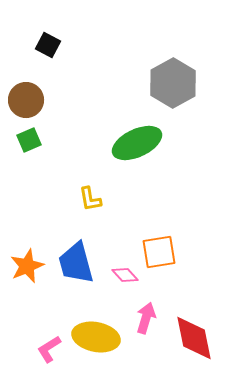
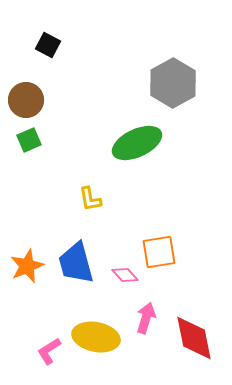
pink L-shape: moved 2 px down
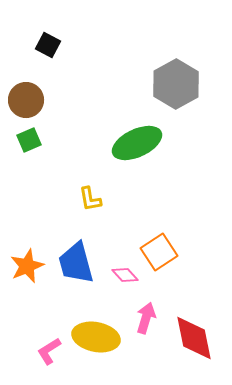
gray hexagon: moved 3 px right, 1 px down
orange square: rotated 24 degrees counterclockwise
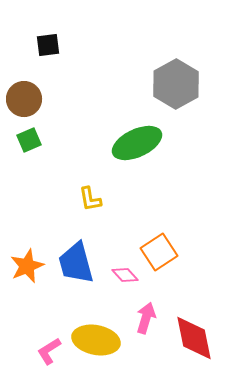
black square: rotated 35 degrees counterclockwise
brown circle: moved 2 px left, 1 px up
yellow ellipse: moved 3 px down
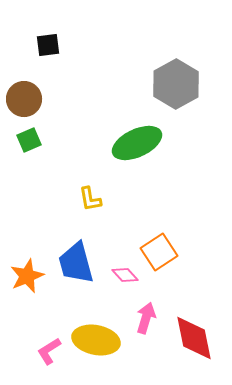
orange star: moved 10 px down
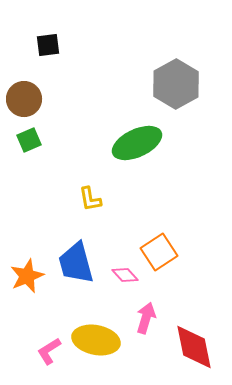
red diamond: moved 9 px down
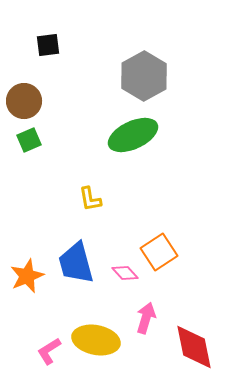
gray hexagon: moved 32 px left, 8 px up
brown circle: moved 2 px down
green ellipse: moved 4 px left, 8 px up
pink diamond: moved 2 px up
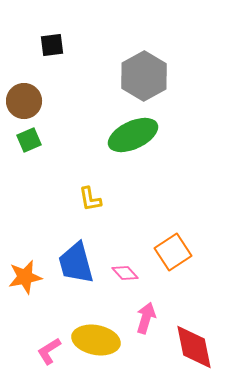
black square: moved 4 px right
orange square: moved 14 px right
orange star: moved 2 px left, 1 px down; rotated 12 degrees clockwise
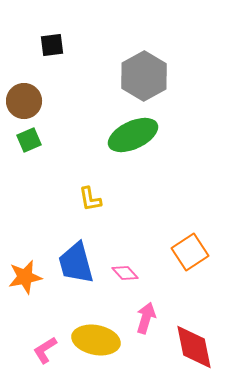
orange square: moved 17 px right
pink L-shape: moved 4 px left, 1 px up
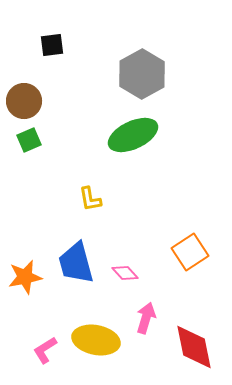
gray hexagon: moved 2 px left, 2 px up
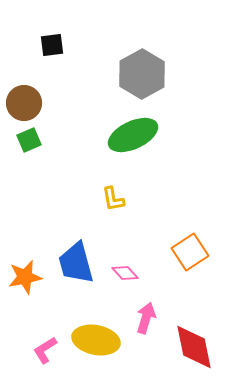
brown circle: moved 2 px down
yellow L-shape: moved 23 px right
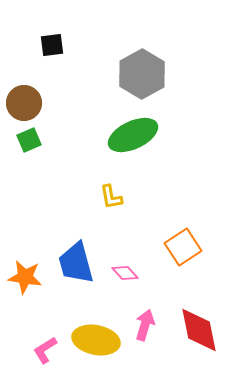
yellow L-shape: moved 2 px left, 2 px up
orange square: moved 7 px left, 5 px up
orange star: rotated 20 degrees clockwise
pink arrow: moved 1 px left, 7 px down
red diamond: moved 5 px right, 17 px up
